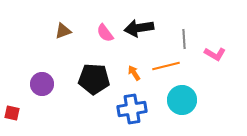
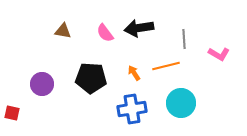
brown triangle: rotated 30 degrees clockwise
pink L-shape: moved 4 px right
black pentagon: moved 3 px left, 1 px up
cyan circle: moved 1 px left, 3 px down
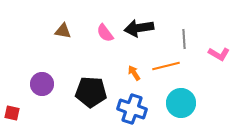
black pentagon: moved 14 px down
blue cross: rotated 28 degrees clockwise
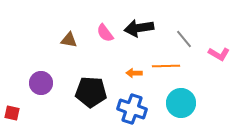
brown triangle: moved 6 px right, 9 px down
gray line: rotated 36 degrees counterclockwise
orange line: rotated 12 degrees clockwise
orange arrow: rotated 56 degrees counterclockwise
purple circle: moved 1 px left, 1 px up
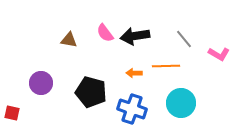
black arrow: moved 4 px left, 8 px down
black pentagon: rotated 12 degrees clockwise
